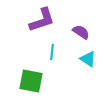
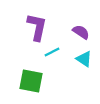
purple L-shape: moved 5 px left, 7 px down; rotated 60 degrees counterclockwise
cyan line: rotated 56 degrees clockwise
cyan triangle: moved 4 px left
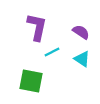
cyan triangle: moved 2 px left
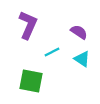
purple L-shape: moved 9 px left, 2 px up; rotated 12 degrees clockwise
purple semicircle: moved 2 px left
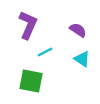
purple semicircle: moved 1 px left, 2 px up
cyan line: moved 7 px left
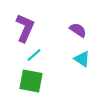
purple L-shape: moved 3 px left, 3 px down
cyan line: moved 11 px left, 3 px down; rotated 14 degrees counterclockwise
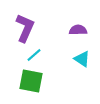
purple semicircle: rotated 36 degrees counterclockwise
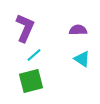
green square: rotated 25 degrees counterclockwise
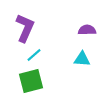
purple semicircle: moved 9 px right
cyan triangle: rotated 30 degrees counterclockwise
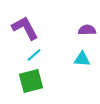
purple L-shape: rotated 52 degrees counterclockwise
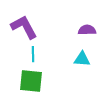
purple L-shape: moved 1 px left, 1 px up
cyan line: moved 1 px left, 1 px up; rotated 49 degrees counterclockwise
green square: rotated 20 degrees clockwise
